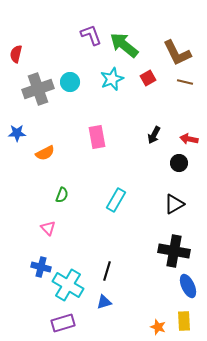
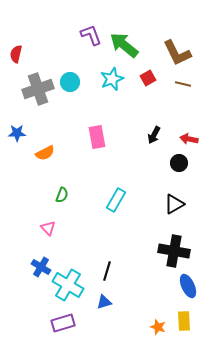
brown line: moved 2 px left, 2 px down
blue cross: rotated 18 degrees clockwise
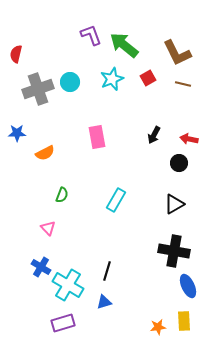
orange star: rotated 28 degrees counterclockwise
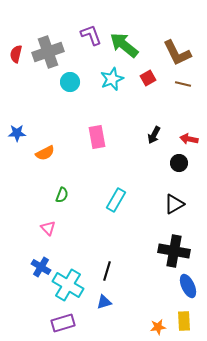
gray cross: moved 10 px right, 37 px up
